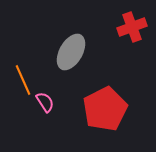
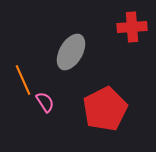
red cross: rotated 16 degrees clockwise
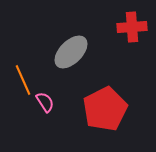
gray ellipse: rotated 15 degrees clockwise
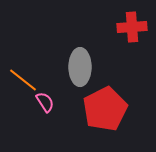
gray ellipse: moved 9 px right, 15 px down; rotated 45 degrees counterclockwise
orange line: rotated 28 degrees counterclockwise
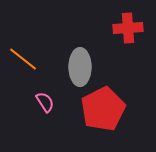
red cross: moved 4 px left, 1 px down
orange line: moved 21 px up
red pentagon: moved 2 px left
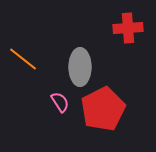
pink semicircle: moved 15 px right
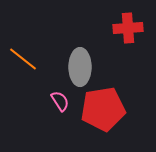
pink semicircle: moved 1 px up
red pentagon: rotated 18 degrees clockwise
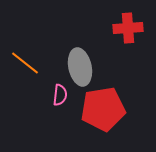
orange line: moved 2 px right, 4 px down
gray ellipse: rotated 12 degrees counterclockwise
pink semicircle: moved 6 px up; rotated 40 degrees clockwise
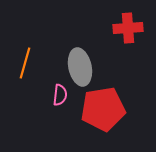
orange line: rotated 68 degrees clockwise
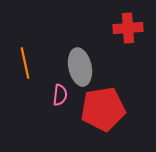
orange line: rotated 28 degrees counterclockwise
